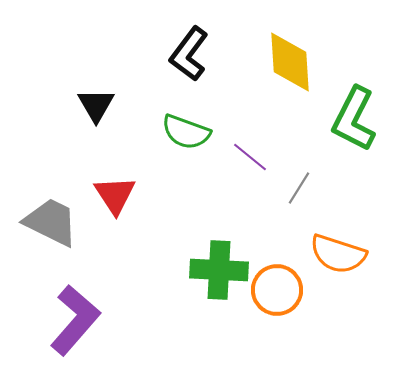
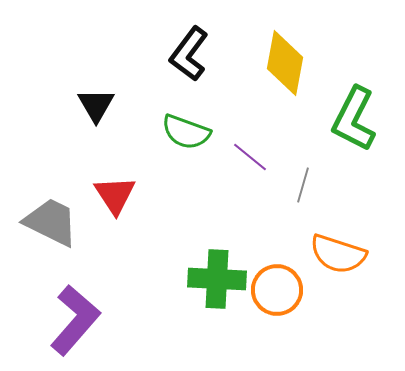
yellow diamond: moved 5 px left, 1 px down; rotated 14 degrees clockwise
gray line: moved 4 px right, 3 px up; rotated 16 degrees counterclockwise
green cross: moved 2 px left, 9 px down
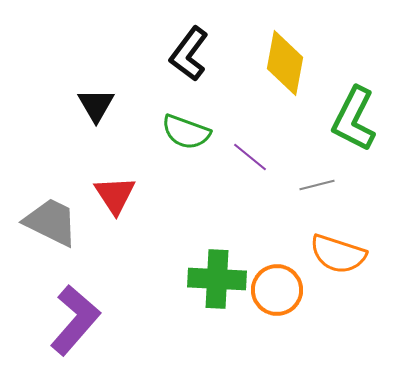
gray line: moved 14 px right; rotated 60 degrees clockwise
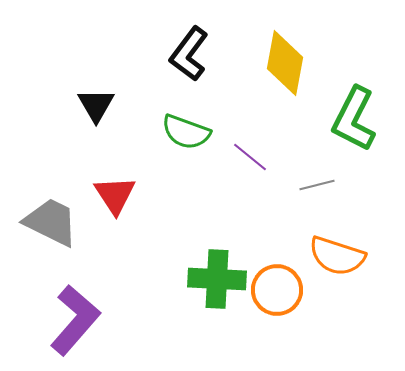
orange semicircle: moved 1 px left, 2 px down
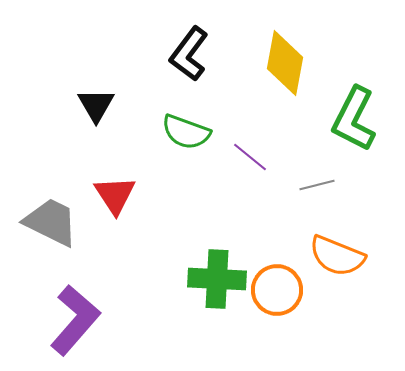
orange semicircle: rotated 4 degrees clockwise
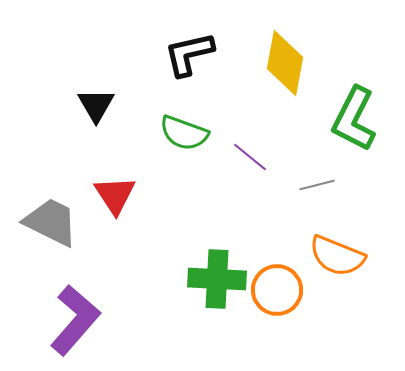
black L-shape: rotated 40 degrees clockwise
green semicircle: moved 2 px left, 1 px down
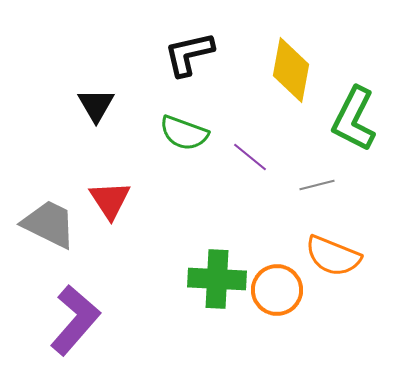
yellow diamond: moved 6 px right, 7 px down
red triangle: moved 5 px left, 5 px down
gray trapezoid: moved 2 px left, 2 px down
orange semicircle: moved 4 px left
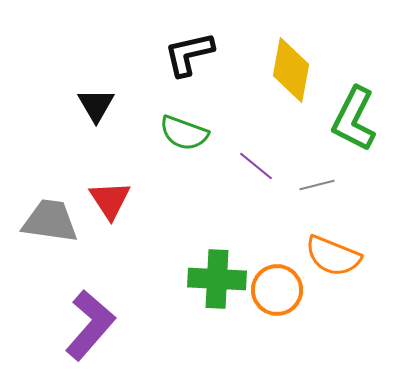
purple line: moved 6 px right, 9 px down
gray trapezoid: moved 1 px right, 3 px up; rotated 18 degrees counterclockwise
purple L-shape: moved 15 px right, 5 px down
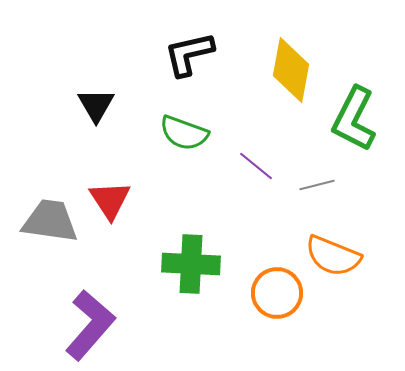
green cross: moved 26 px left, 15 px up
orange circle: moved 3 px down
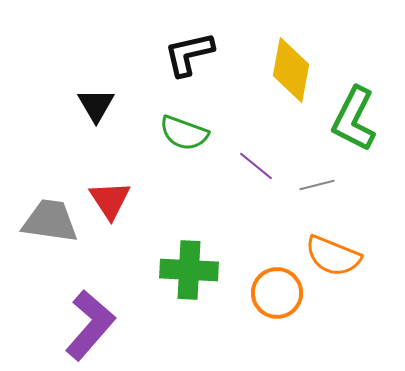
green cross: moved 2 px left, 6 px down
